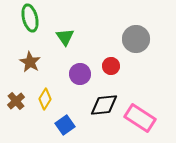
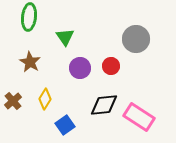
green ellipse: moved 1 px left, 1 px up; rotated 20 degrees clockwise
purple circle: moved 6 px up
brown cross: moved 3 px left
pink rectangle: moved 1 px left, 1 px up
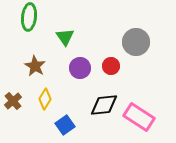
gray circle: moved 3 px down
brown star: moved 5 px right, 4 px down
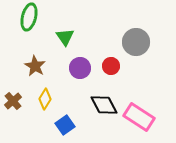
green ellipse: rotated 8 degrees clockwise
black diamond: rotated 68 degrees clockwise
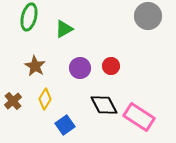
green triangle: moved 1 px left, 8 px up; rotated 36 degrees clockwise
gray circle: moved 12 px right, 26 px up
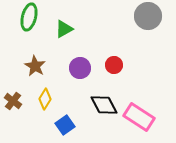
red circle: moved 3 px right, 1 px up
brown cross: rotated 12 degrees counterclockwise
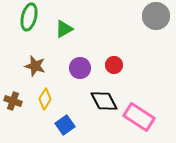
gray circle: moved 8 px right
brown star: rotated 15 degrees counterclockwise
brown cross: rotated 18 degrees counterclockwise
black diamond: moved 4 px up
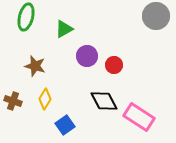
green ellipse: moved 3 px left
purple circle: moved 7 px right, 12 px up
